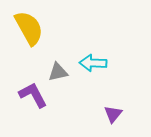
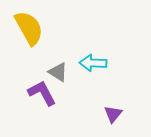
gray triangle: rotated 45 degrees clockwise
purple L-shape: moved 9 px right, 2 px up
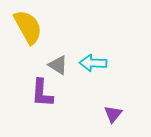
yellow semicircle: moved 1 px left, 1 px up
gray triangle: moved 7 px up
purple L-shape: rotated 148 degrees counterclockwise
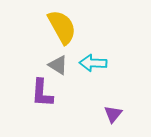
yellow semicircle: moved 34 px right
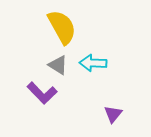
purple L-shape: rotated 48 degrees counterclockwise
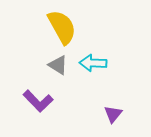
purple L-shape: moved 4 px left, 8 px down
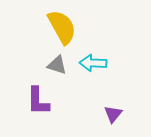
gray triangle: moved 1 px left; rotated 15 degrees counterclockwise
purple L-shape: rotated 44 degrees clockwise
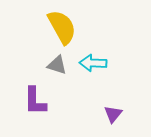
purple L-shape: moved 3 px left
